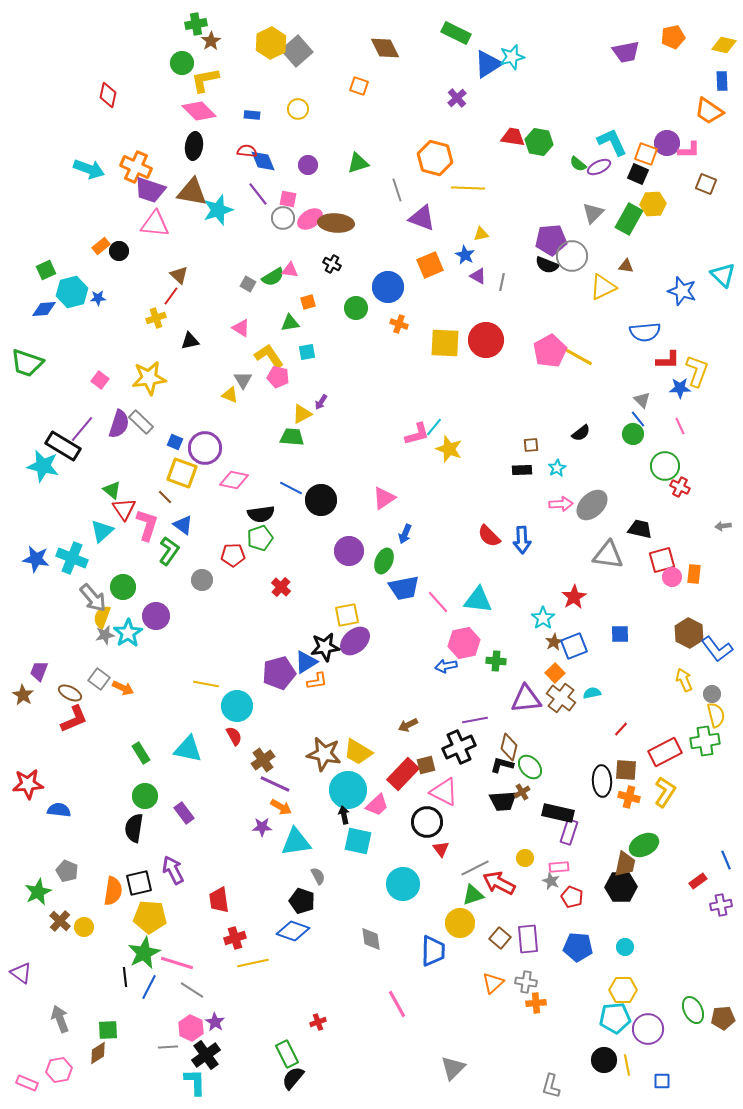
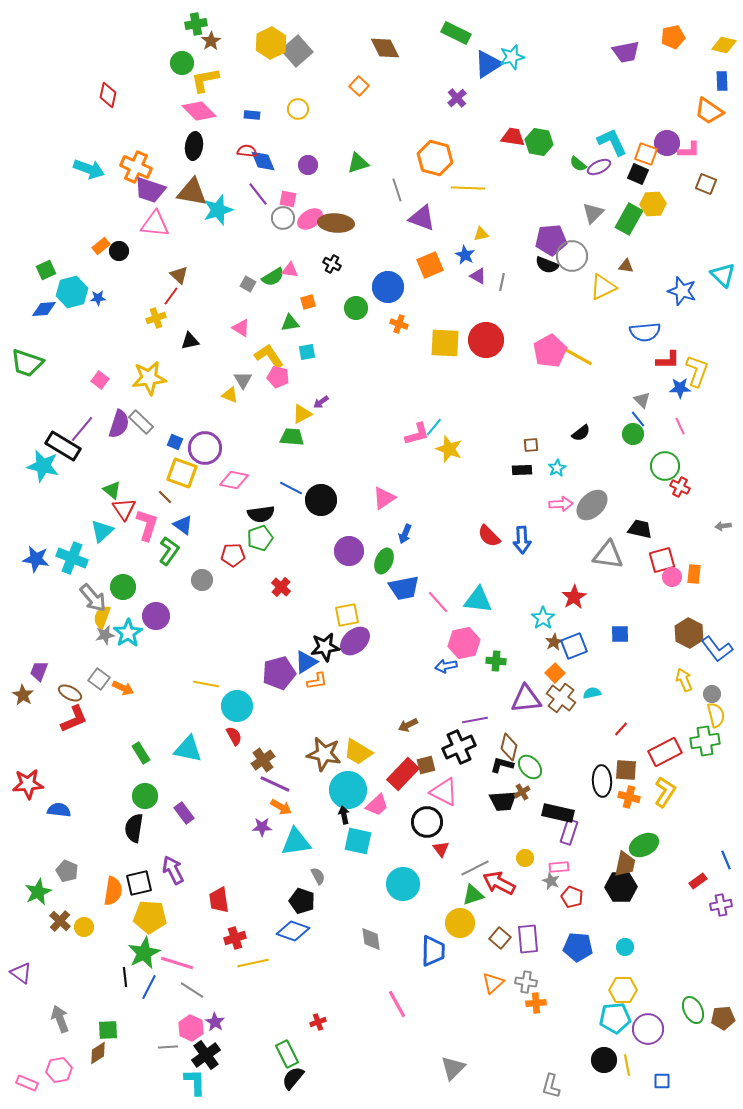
orange square at (359, 86): rotated 24 degrees clockwise
purple arrow at (321, 402): rotated 21 degrees clockwise
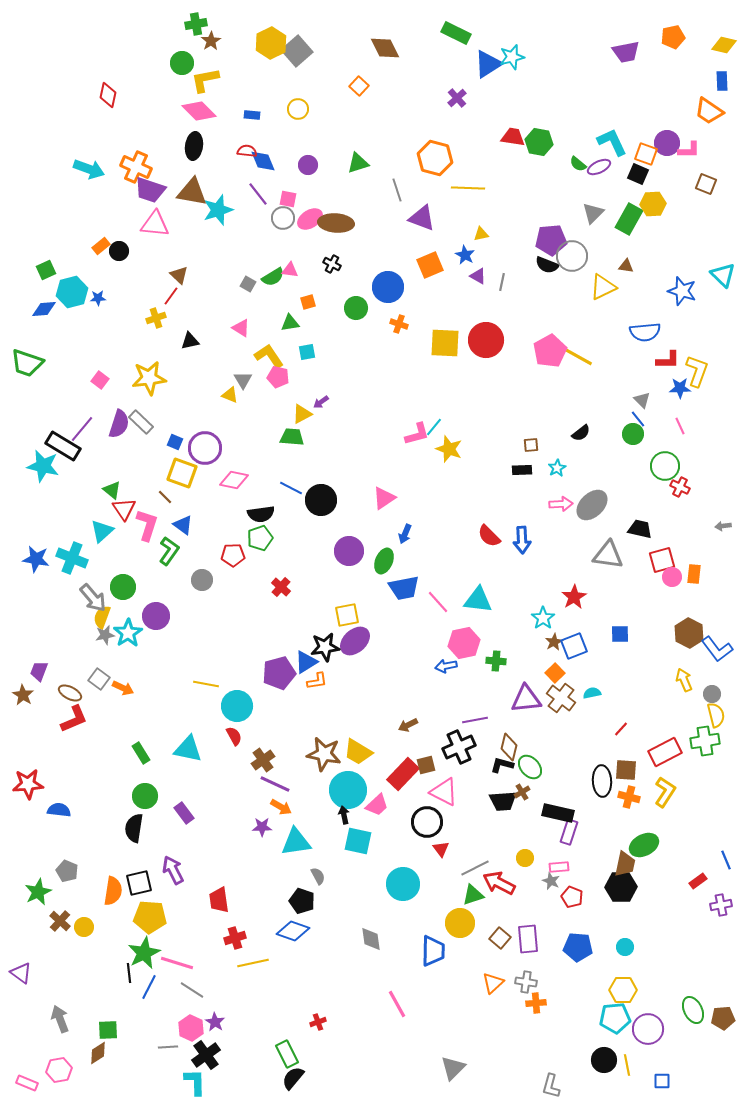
black line at (125, 977): moved 4 px right, 4 px up
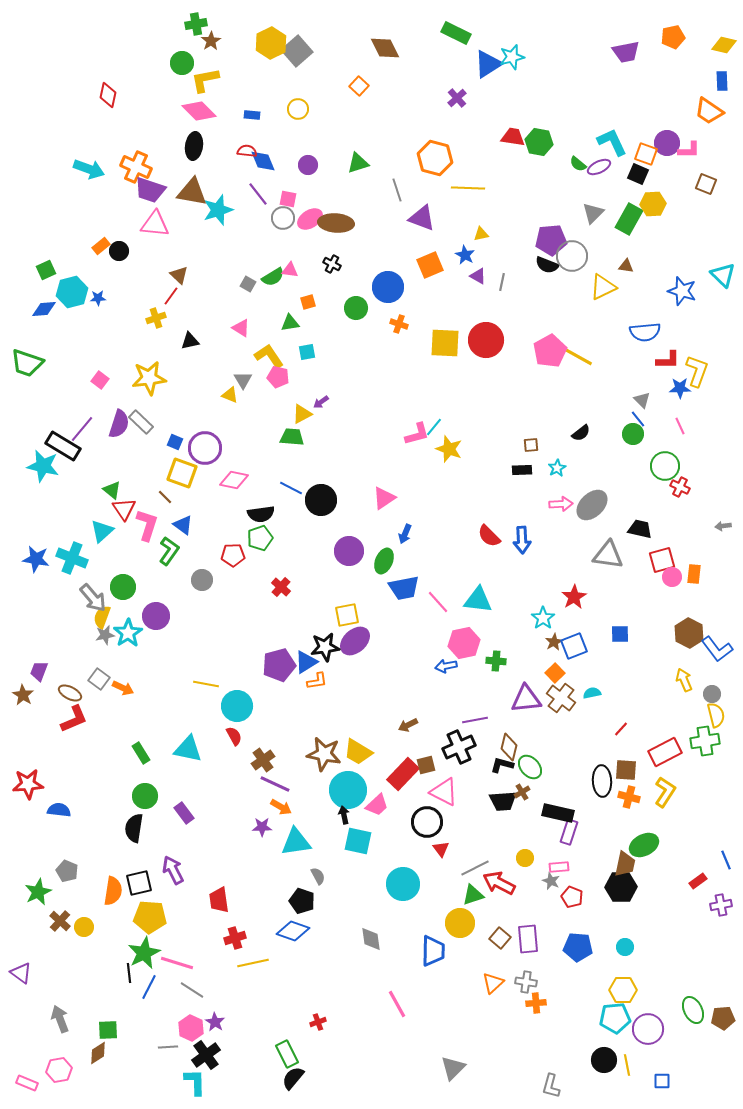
purple pentagon at (279, 673): moved 8 px up
